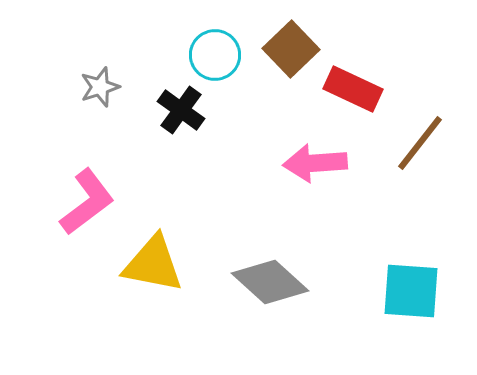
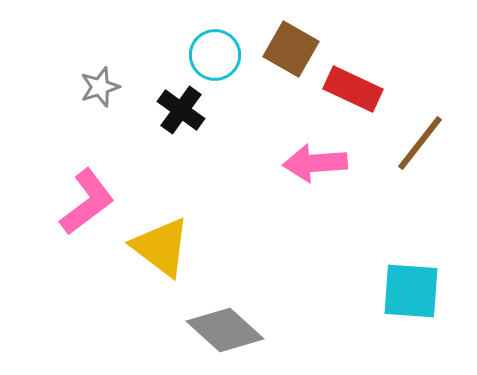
brown square: rotated 16 degrees counterclockwise
yellow triangle: moved 8 px right, 17 px up; rotated 26 degrees clockwise
gray diamond: moved 45 px left, 48 px down
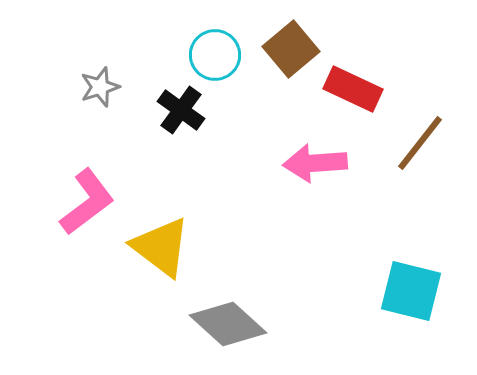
brown square: rotated 20 degrees clockwise
cyan square: rotated 10 degrees clockwise
gray diamond: moved 3 px right, 6 px up
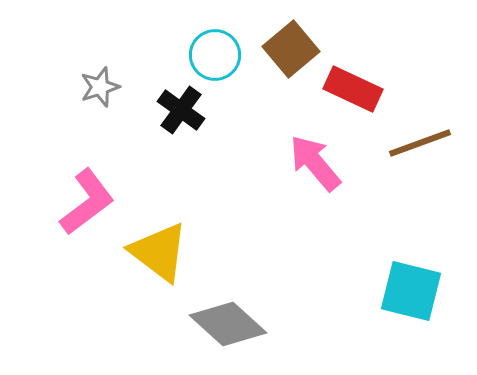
brown line: rotated 32 degrees clockwise
pink arrow: rotated 54 degrees clockwise
yellow triangle: moved 2 px left, 5 px down
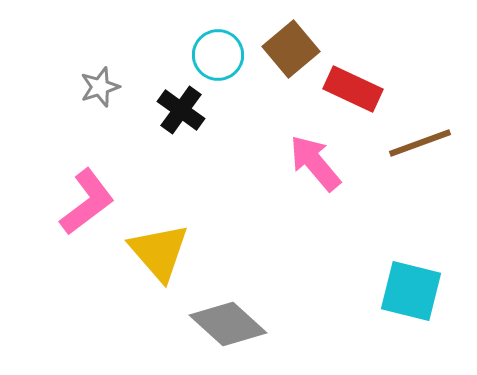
cyan circle: moved 3 px right
yellow triangle: rotated 12 degrees clockwise
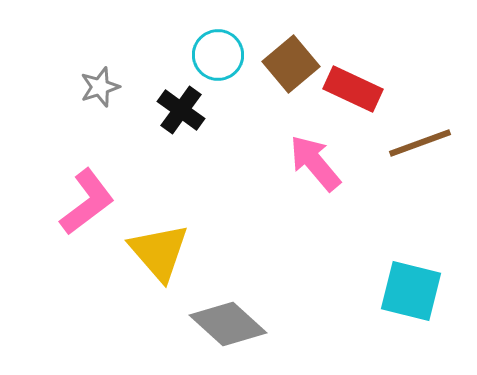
brown square: moved 15 px down
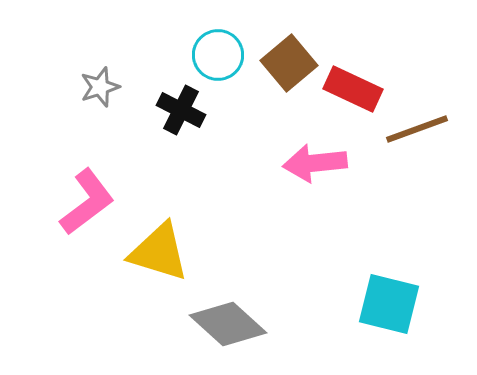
brown square: moved 2 px left, 1 px up
black cross: rotated 9 degrees counterclockwise
brown line: moved 3 px left, 14 px up
pink arrow: rotated 56 degrees counterclockwise
yellow triangle: rotated 32 degrees counterclockwise
cyan square: moved 22 px left, 13 px down
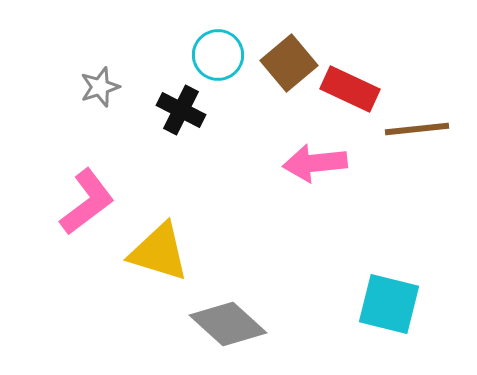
red rectangle: moved 3 px left
brown line: rotated 14 degrees clockwise
